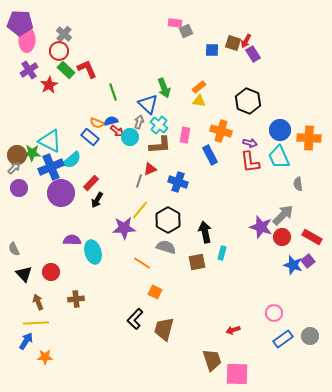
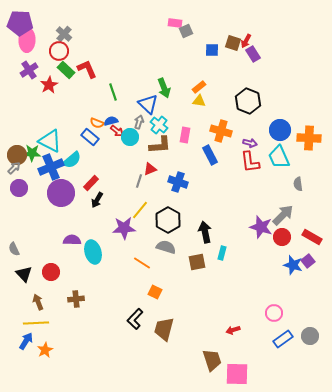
orange star at (45, 357): moved 7 px up; rotated 28 degrees counterclockwise
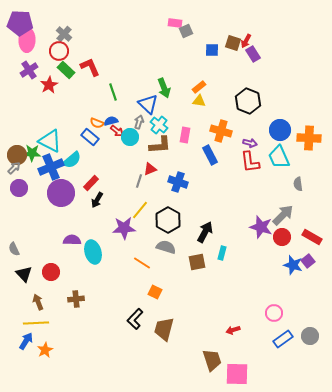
red L-shape at (87, 69): moved 3 px right, 2 px up
black arrow at (205, 232): rotated 40 degrees clockwise
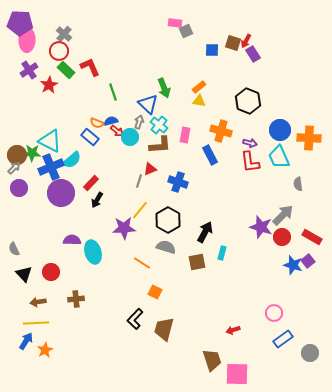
brown arrow at (38, 302): rotated 77 degrees counterclockwise
gray circle at (310, 336): moved 17 px down
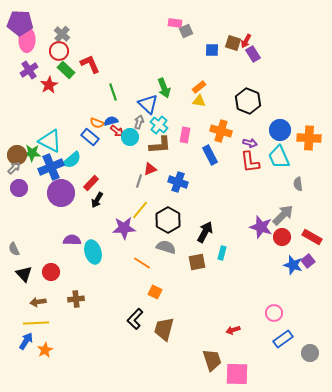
gray cross at (64, 34): moved 2 px left
red L-shape at (90, 67): moved 3 px up
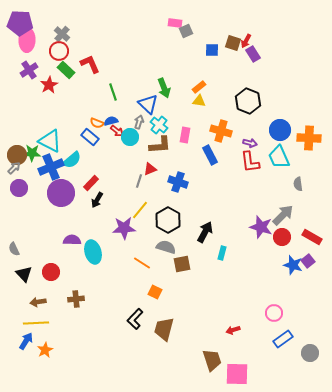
brown square at (197, 262): moved 15 px left, 2 px down
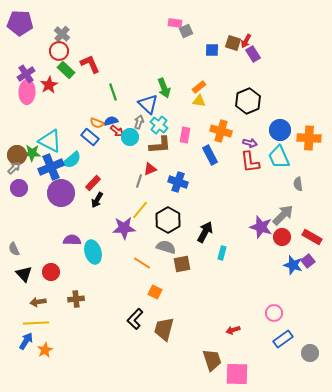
pink ellipse at (27, 40): moved 52 px down
purple cross at (29, 70): moved 3 px left, 4 px down
black hexagon at (248, 101): rotated 15 degrees clockwise
red rectangle at (91, 183): moved 2 px right
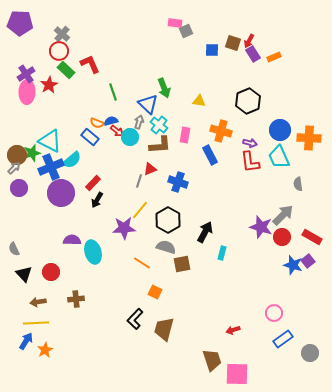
red arrow at (246, 41): moved 3 px right
orange rectangle at (199, 87): moved 75 px right, 30 px up; rotated 16 degrees clockwise
green star at (32, 153): rotated 18 degrees counterclockwise
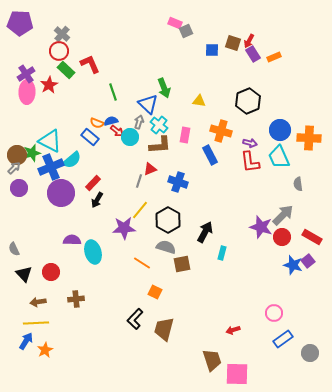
pink rectangle at (175, 23): rotated 16 degrees clockwise
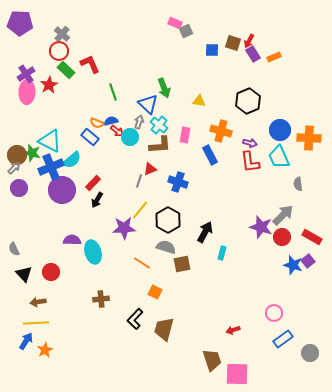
green star at (32, 153): rotated 30 degrees clockwise
purple circle at (61, 193): moved 1 px right, 3 px up
brown cross at (76, 299): moved 25 px right
